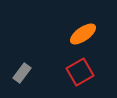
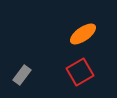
gray rectangle: moved 2 px down
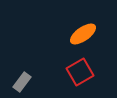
gray rectangle: moved 7 px down
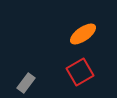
gray rectangle: moved 4 px right, 1 px down
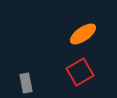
gray rectangle: rotated 48 degrees counterclockwise
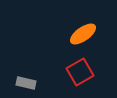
gray rectangle: rotated 66 degrees counterclockwise
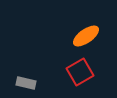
orange ellipse: moved 3 px right, 2 px down
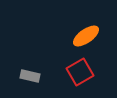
gray rectangle: moved 4 px right, 7 px up
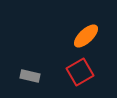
orange ellipse: rotated 8 degrees counterclockwise
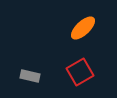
orange ellipse: moved 3 px left, 8 px up
